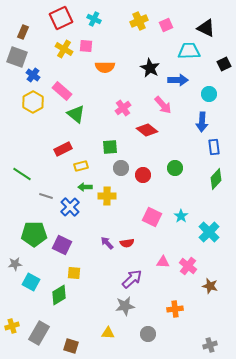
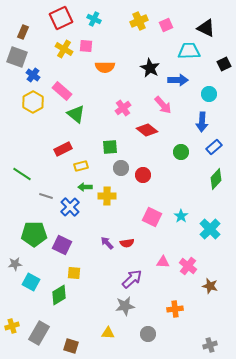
blue rectangle at (214, 147): rotated 56 degrees clockwise
green circle at (175, 168): moved 6 px right, 16 px up
cyan cross at (209, 232): moved 1 px right, 3 px up
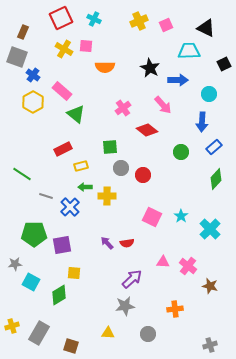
purple square at (62, 245): rotated 36 degrees counterclockwise
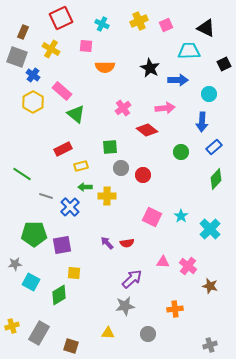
cyan cross at (94, 19): moved 8 px right, 5 px down
yellow cross at (64, 49): moved 13 px left
pink arrow at (163, 105): moved 2 px right, 3 px down; rotated 54 degrees counterclockwise
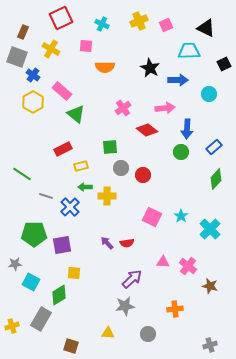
blue arrow at (202, 122): moved 15 px left, 7 px down
gray rectangle at (39, 333): moved 2 px right, 14 px up
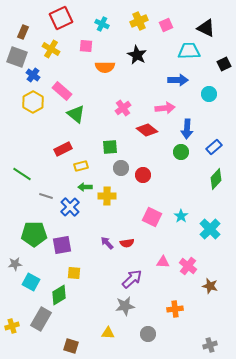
black star at (150, 68): moved 13 px left, 13 px up
